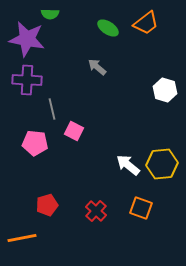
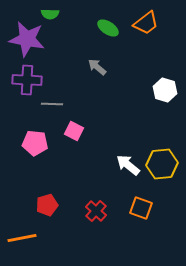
gray line: moved 5 px up; rotated 75 degrees counterclockwise
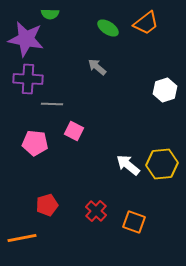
purple star: moved 1 px left
purple cross: moved 1 px right, 1 px up
white hexagon: rotated 25 degrees clockwise
orange square: moved 7 px left, 14 px down
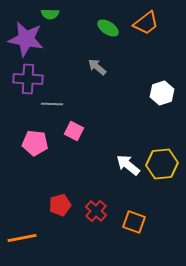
white hexagon: moved 3 px left, 3 px down
red pentagon: moved 13 px right
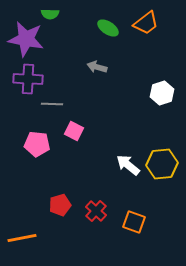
gray arrow: rotated 24 degrees counterclockwise
pink pentagon: moved 2 px right, 1 px down
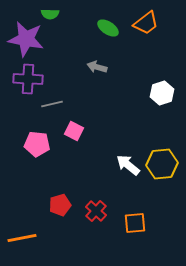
gray line: rotated 15 degrees counterclockwise
orange square: moved 1 px right, 1 px down; rotated 25 degrees counterclockwise
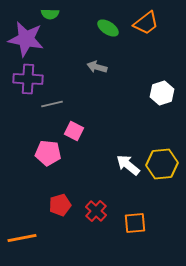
pink pentagon: moved 11 px right, 9 px down
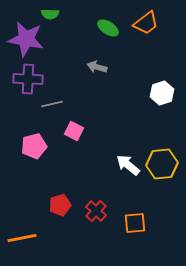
pink pentagon: moved 14 px left, 7 px up; rotated 20 degrees counterclockwise
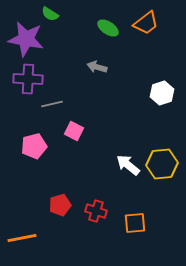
green semicircle: rotated 30 degrees clockwise
red cross: rotated 25 degrees counterclockwise
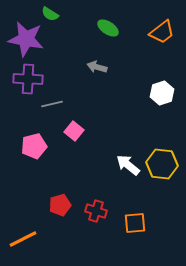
orange trapezoid: moved 16 px right, 9 px down
pink square: rotated 12 degrees clockwise
yellow hexagon: rotated 12 degrees clockwise
orange line: moved 1 px right, 1 px down; rotated 16 degrees counterclockwise
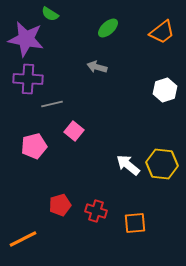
green ellipse: rotated 75 degrees counterclockwise
white hexagon: moved 3 px right, 3 px up
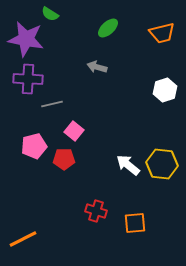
orange trapezoid: moved 1 px down; rotated 24 degrees clockwise
red pentagon: moved 4 px right, 46 px up; rotated 15 degrees clockwise
